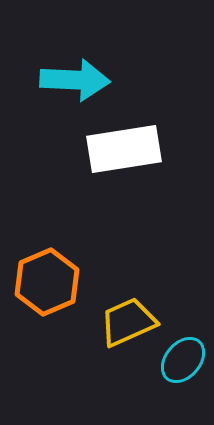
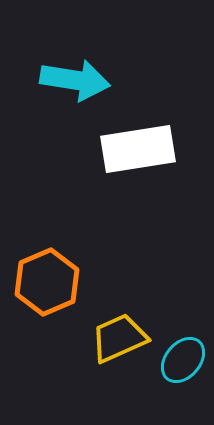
cyan arrow: rotated 6 degrees clockwise
white rectangle: moved 14 px right
yellow trapezoid: moved 9 px left, 16 px down
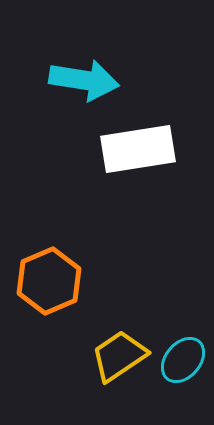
cyan arrow: moved 9 px right
orange hexagon: moved 2 px right, 1 px up
yellow trapezoid: moved 18 px down; rotated 10 degrees counterclockwise
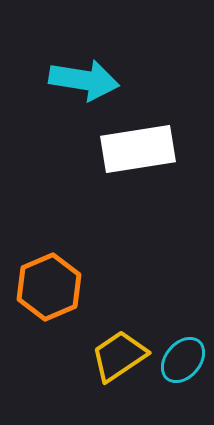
orange hexagon: moved 6 px down
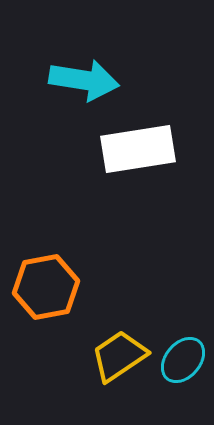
orange hexagon: moved 3 px left; rotated 12 degrees clockwise
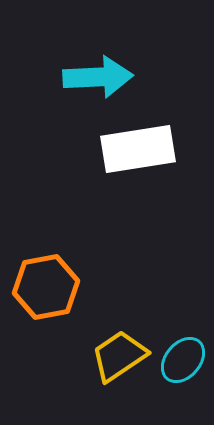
cyan arrow: moved 14 px right, 3 px up; rotated 12 degrees counterclockwise
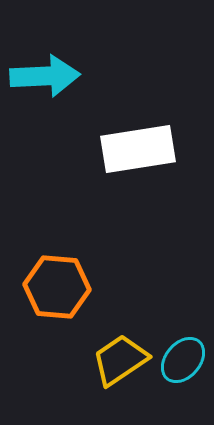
cyan arrow: moved 53 px left, 1 px up
orange hexagon: moved 11 px right; rotated 16 degrees clockwise
yellow trapezoid: moved 1 px right, 4 px down
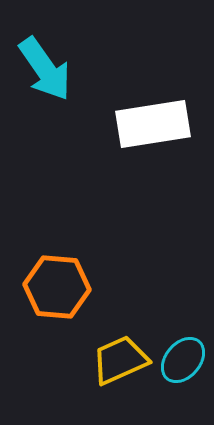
cyan arrow: moved 7 px up; rotated 58 degrees clockwise
white rectangle: moved 15 px right, 25 px up
yellow trapezoid: rotated 10 degrees clockwise
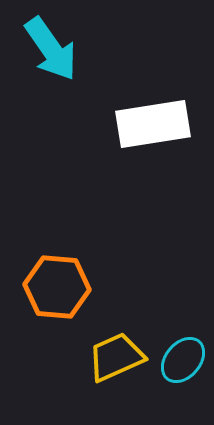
cyan arrow: moved 6 px right, 20 px up
yellow trapezoid: moved 4 px left, 3 px up
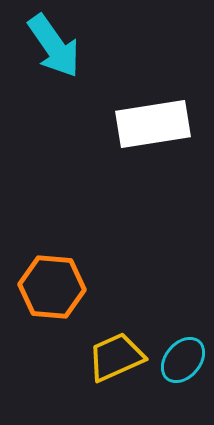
cyan arrow: moved 3 px right, 3 px up
orange hexagon: moved 5 px left
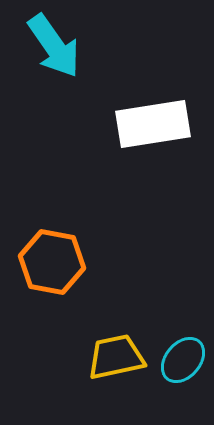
orange hexagon: moved 25 px up; rotated 6 degrees clockwise
yellow trapezoid: rotated 12 degrees clockwise
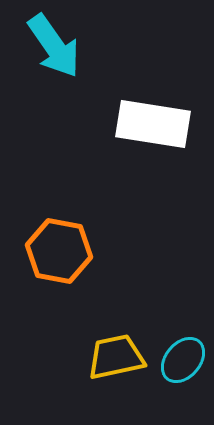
white rectangle: rotated 18 degrees clockwise
orange hexagon: moved 7 px right, 11 px up
